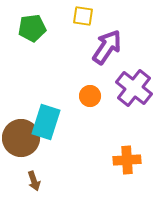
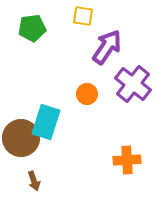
purple cross: moved 1 px left, 4 px up
orange circle: moved 3 px left, 2 px up
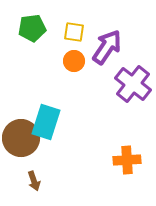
yellow square: moved 9 px left, 16 px down
orange circle: moved 13 px left, 33 px up
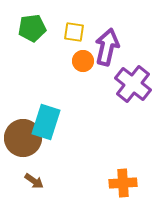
purple arrow: rotated 21 degrees counterclockwise
orange circle: moved 9 px right
brown circle: moved 2 px right
orange cross: moved 4 px left, 23 px down
brown arrow: rotated 36 degrees counterclockwise
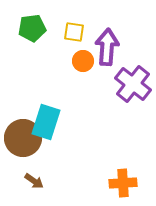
purple arrow: rotated 9 degrees counterclockwise
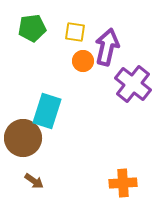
yellow square: moved 1 px right
purple arrow: rotated 9 degrees clockwise
cyan rectangle: moved 1 px right, 11 px up
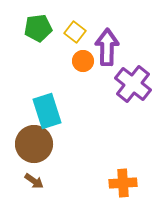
green pentagon: moved 6 px right
yellow square: rotated 30 degrees clockwise
purple arrow: rotated 12 degrees counterclockwise
cyan rectangle: rotated 36 degrees counterclockwise
brown circle: moved 11 px right, 6 px down
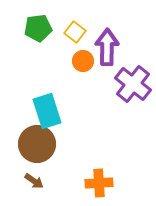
brown circle: moved 3 px right
orange cross: moved 24 px left
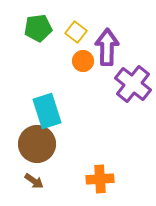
yellow square: moved 1 px right
orange cross: moved 1 px right, 4 px up
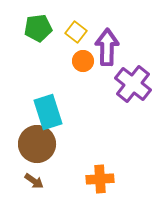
cyan rectangle: moved 1 px right, 1 px down
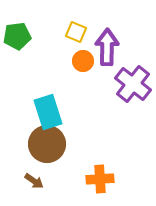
green pentagon: moved 21 px left, 8 px down
yellow square: rotated 15 degrees counterclockwise
brown circle: moved 10 px right
